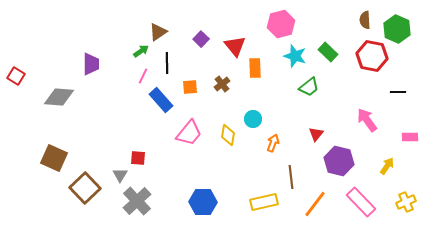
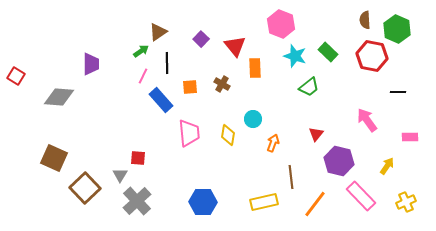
pink hexagon at (281, 24): rotated 24 degrees counterclockwise
brown cross at (222, 84): rotated 21 degrees counterclockwise
pink trapezoid at (189, 133): rotated 44 degrees counterclockwise
pink rectangle at (361, 202): moved 6 px up
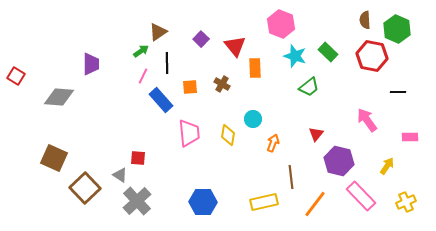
gray triangle at (120, 175): rotated 28 degrees counterclockwise
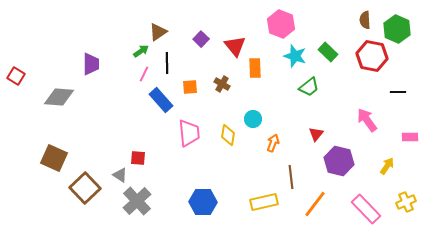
pink line at (143, 76): moved 1 px right, 2 px up
pink rectangle at (361, 196): moved 5 px right, 13 px down
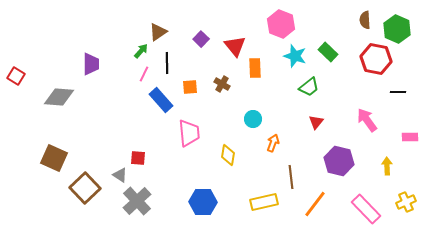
green arrow at (141, 51): rotated 14 degrees counterclockwise
red hexagon at (372, 56): moved 4 px right, 3 px down
red triangle at (316, 134): moved 12 px up
yellow diamond at (228, 135): moved 20 px down
yellow arrow at (387, 166): rotated 36 degrees counterclockwise
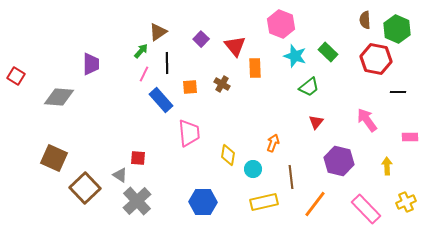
cyan circle at (253, 119): moved 50 px down
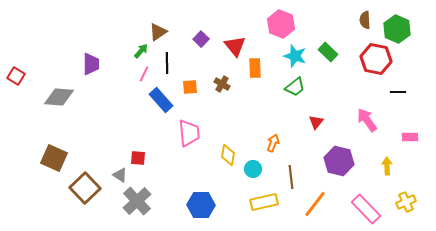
green trapezoid at (309, 87): moved 14 px left
blue hexagon at (203, 202): moved 2 px left, 3 px down
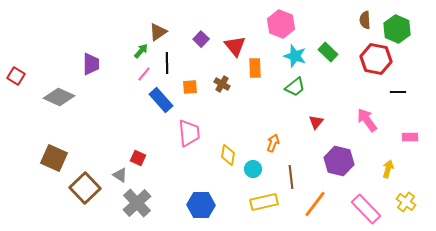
pink line at (144, 74): rotated 14 degrees clockwise
gray diamond at (59, 97): rotated 20 degrees clockwise
red square at (138, 158): rotated 21 degrees clockwise
yellow arrow at (387, 166): moved 1 px right, 3 px down; rotated 18 degrees clockwise
gray cross at (137, 201): moved 2 px down
yellow cross at (406, 202): rotated 30 degrees counterclockwise
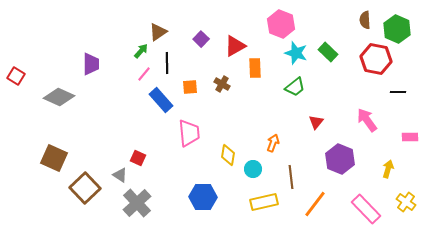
red triangle at (235, 46): rotated 40 degrees clockwise
cyan star at (295, 56): moved 1 px right, 3 px up
purple hexagon at (339, 161): moved 1 px right, 2 px up; rotated 8 degrees clockwise
blue hexagon at (201, 205): moved 2 px right, 8 px up
